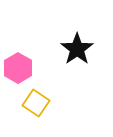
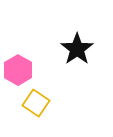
pink hexagon: moved 2 px down
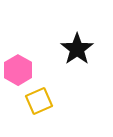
yellow square: moved 3 px right, 2 px up; rotated 32 degrees clockwise
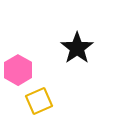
black star: moved 1 px up
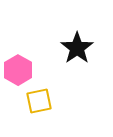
yellow square: rotated 12 degrees clockwise
